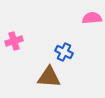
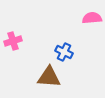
pink cross: moved 1 px left
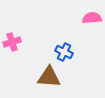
pink cross: moved 1 px left, 1 px down
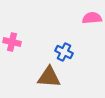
pink cross: rotated 30 degrees clockwise
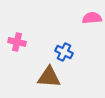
pink cross: moved 5 px right
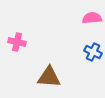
blue cross: moved 29 px right
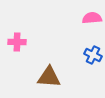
pink cross: rotated 12 degrees counterclockwise
blue cross: moved 3 px down
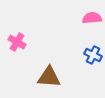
pink cross: rotated 30 degrees clockwise
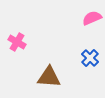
pink semicircle: rotated 18 degrees counterclockwise
blue cross: moved 3 px left, 3 px down; rotated 18 degrees clockwise
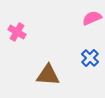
pink cross: moved 10 px up
brown triangle: moved 1 px left, 2 px up
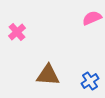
pink cross: rotated 18 degrees clockwise
blue cross: moved 23 px down; rotated 12 degrees clockwise
